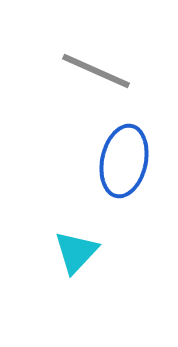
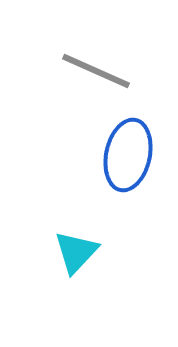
blue ellipse: moved 4 px right, 6 px up
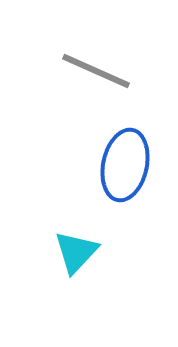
blue ellipse: moved 3 px left, 10 px down
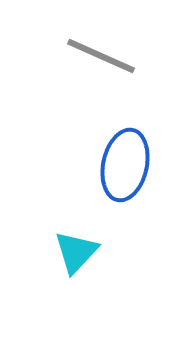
gray line: moved 5 px right, 15 px up
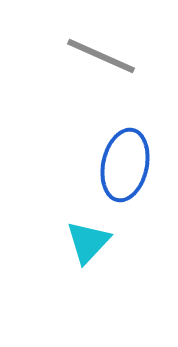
cyan triangle: moved 12 px right, 10 px up
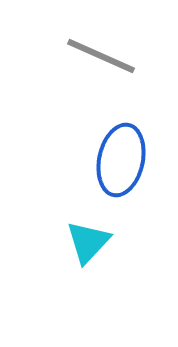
blue ellipse: moved 4 px left, 5 px up
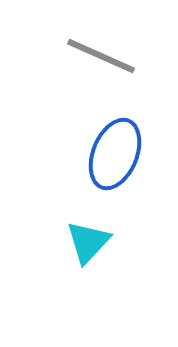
blue ellipse: moved 6 px left, 6 px up; rotated 10 degrees clockwise
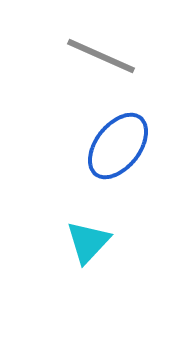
blue ellipse: moved 3 px right, 8 px up; rotated 16 degrees clockwise
